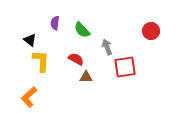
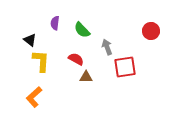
orange L-shape: moved 5 px right
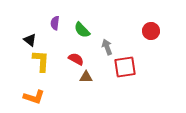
orange L-shape: rotated 120 degrees counterclockwise
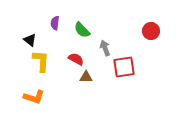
gray arrow: moved 2 px left, 1 px down
red square: moved 1 px left
